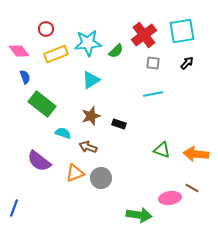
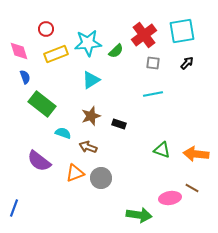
pink diamond: rotated 20 degrees clockwise
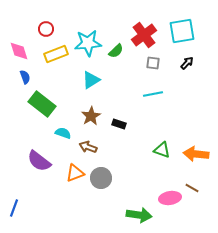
brown star: rotated 12 degrees counterclockwise
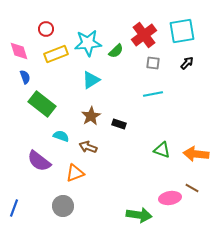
cyan semicircle: moved 2 px left, 3 px down
gray circle: moved 38 px left, 28 px down
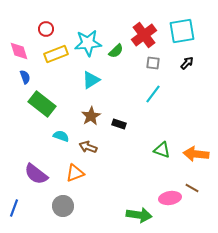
cyan line: rotated 42 degrees counterclockwise
purple semicircle: moved 3 px left, 13 px down
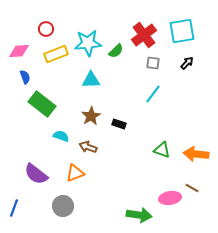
pink diamond: rotated 75 degrees counterclockwise
cyan triangle: rotated 30 degrees clockwise
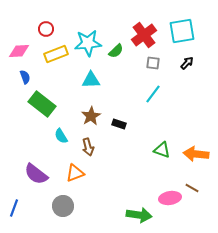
cyan semicircle: rotated 140 degrees counterclockwise
brown arrow: rotated 126 degrees counterclockwise
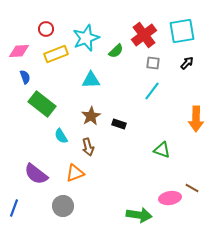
cyan star: moved 2 px left, 5 px up; rotated 16 degrees counterclockwise
cyan line: moved 1 px left, 3 px up
orange arrow: moved 35 px up; rotated 95 degrees counterclockwise
